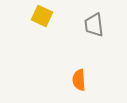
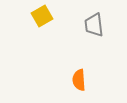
yellow square: rotated 35 degrees clockwise
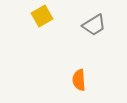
gray trapezoid: rotated 115 degrees counterclockwise
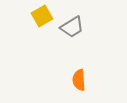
gray trapezoid: moved 22 px left, 2 px down
